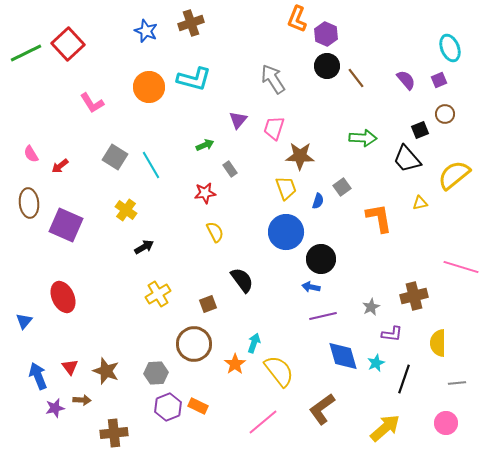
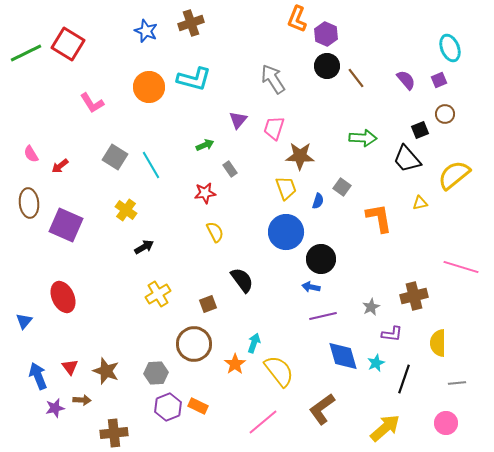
red square at (68, 44): rotated 16 degrees counterclockwise
gray square at (342, 187): rotated 18 degrees counterclockwise
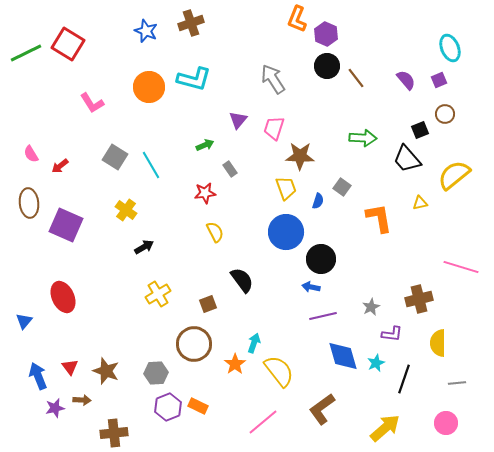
brown cross at (414, 296): moved 5 px right, 3 px down
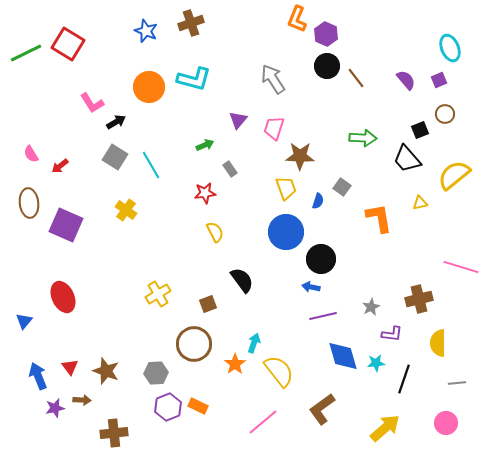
black arrow at (144, 247): moved 28 px left, 125 px up
cyan star at (376, 363): rotated 18 degrees clockwise
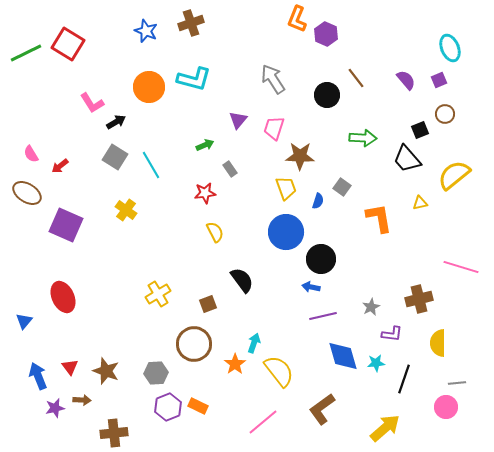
black circle at (327, 66): moved 29 px down
brown ellipse at (29, 203): moved 2 px left, 10 px up; rotated 52 degrees counterclockwise
pink circle at (446, 423): moved 16 px up
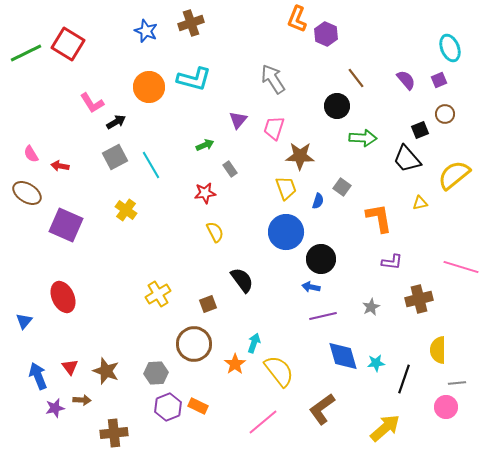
black circle at (327, 95): moved 10 px right, 11 px down
gray square at (115, 157): rotated 30 degrees clockwise
red arrow at (60, 166): rotated 48 degrees clockwise
purple L-shape at (392, 334): moved 72 px up
yellow semicircle at (438, 343): moved 7 px down
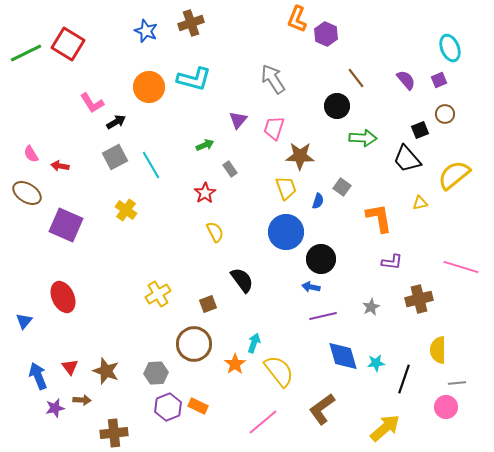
red star at (205, 193): rotated 25 degrees counterclockwise
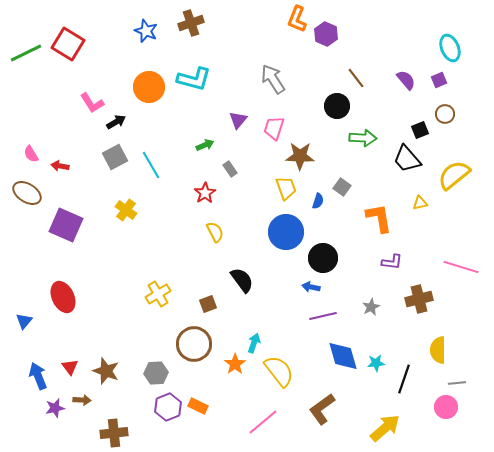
black circle at (321, 259): moved 2 px right, 1 px up
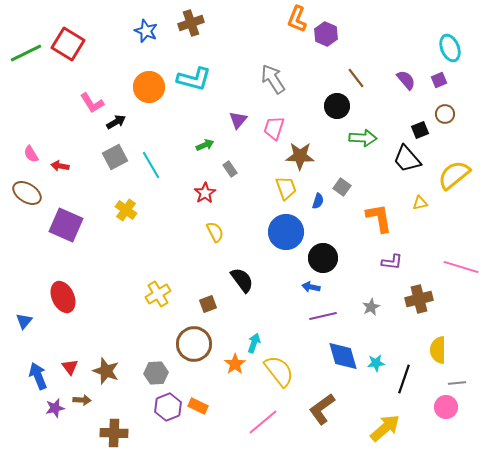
brown cross at (114, 433): rotated 8 degrees clockwise
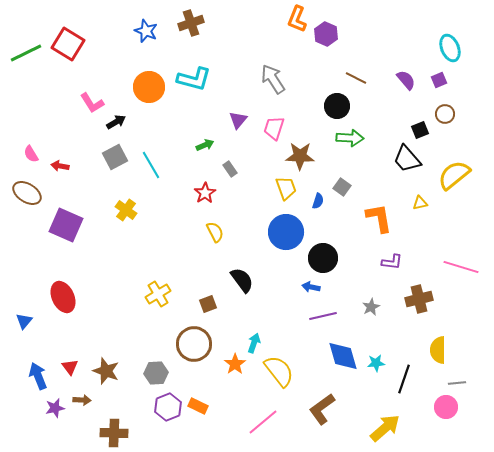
brown line at (356, 78): rotated 25 degrees counterclockwise
green arrow at (363, 138): moved 13 px left
